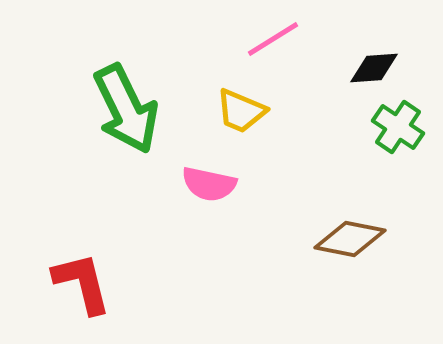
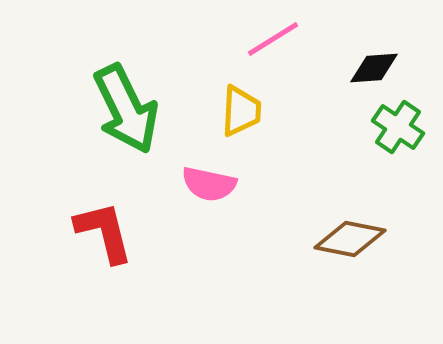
yellow trapezoid: rotated 110 degrees counterclockwise
red L-shape: moved 22 px right, 51 px up
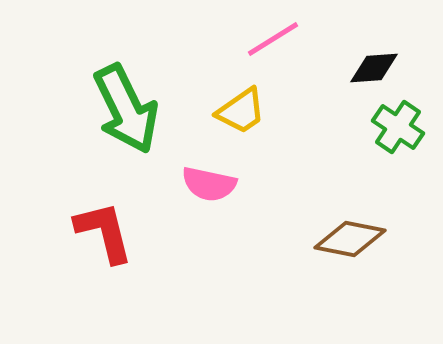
yellow trapezoid: rotated 52 degrees clockwise
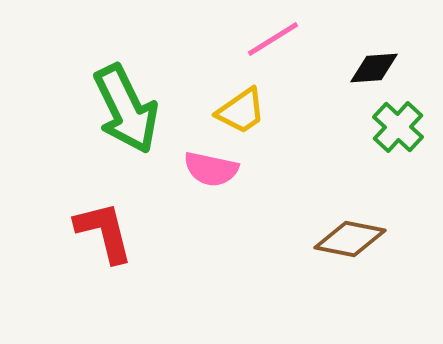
green cross: rotated 9 degrees clockwise
pink semicircle: moved 2 px right, 15 px up
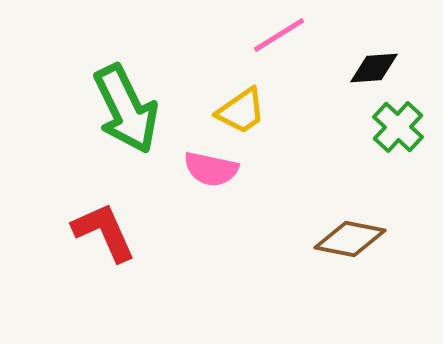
pink line: moved 6 px right, 4 px up
red L-shape: rotated 10 degrees counterclockwise
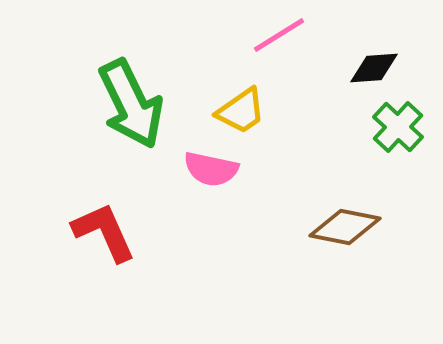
green arrow: moved 5 px right, 5 px up
brown diamond: moved 5 px left, 12 px up
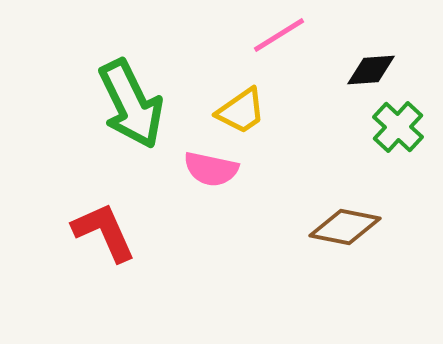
black diamond: moved 3 px left, 2 px down
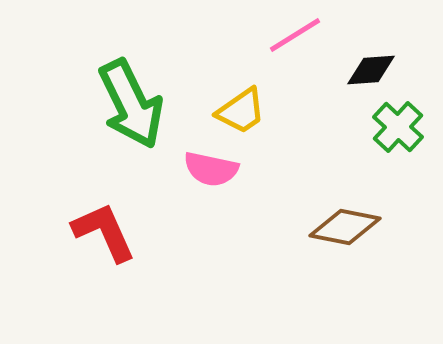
pink line: moved 16 px right
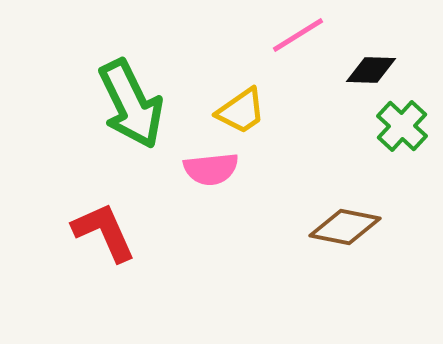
pink line: moved 3 px right
black diamond: rotated 6 degrees clockwise
green cross: moved 4 px right, 1 px up
pink semicircle: rotated 18 degrees counterclockwise
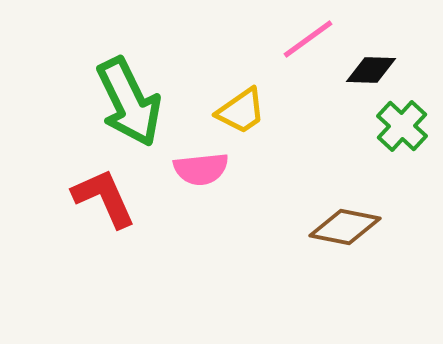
pink line: moved 10 px right, 4 px down; rotated 4 degrees counterclockwise
green arrow: moved 2 px left, 2 px up
pink semicircle: moved 10 px left
red L-shape: moved 34 px up
